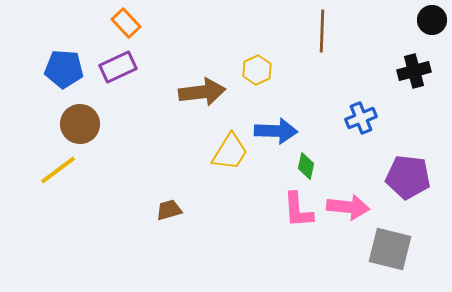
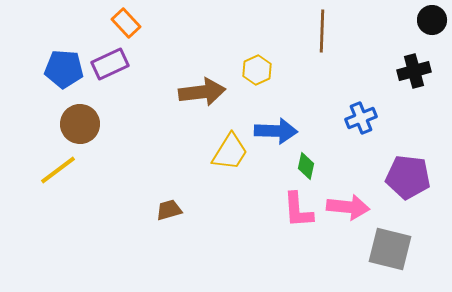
purple rectangle: moved 8 px left, 3 px up
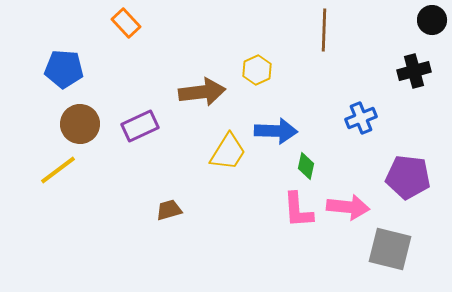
brown line: moved 2 px right, 1 px up
purple rectangle: moved 30 px right, 62 px down
yellow trapezoid: moved 2 px left
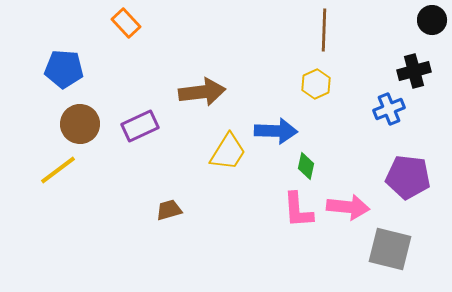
yellow hexagon: moved 59 px right, 14 px down
blue cross: moved 28 px right, 9 px up
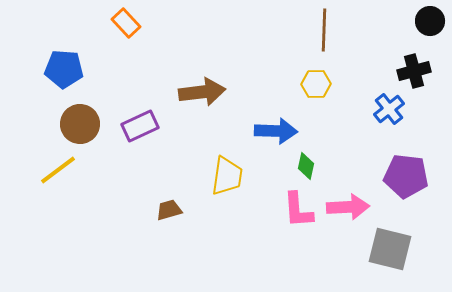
black circle: moved 2 px left, 1 px down
yellow hexagon: rotated 24 degrees clockwise
blue cross: rotated 16 degrees counterclockwise
yellow trapezoid: moved 1 px left, 24 px down; rotated 24 degrees counterclockwise
purple pentagon: moved 2 px left, 1 px up
pink arrow: rotated 9 degrees counterclockwise
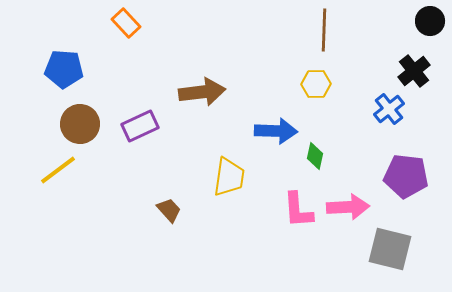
black cross: rotated 24 degrees counterclockwise
green diamond: moved 9 px right, 10 px up
yellow trapezoid: moved 2 px right, 1 px down
brown trapezoid: rotated 64 degrees clockwise
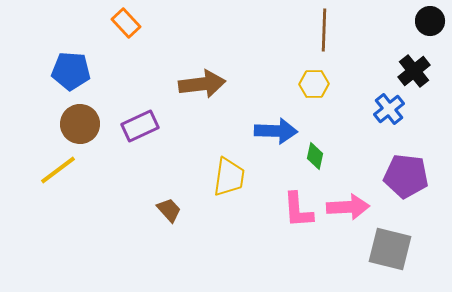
blue pentagon: moved 7 px right, 2 px down
yellow hexagon: moved 2 px left
brown arrow: moved 8 px up
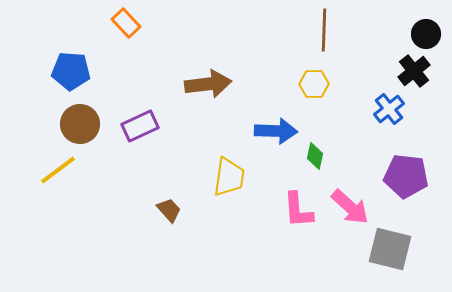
black circle: moved 4 px left, 13 px down
brown arrow: moved 6 px right
pink arrow: moved 2 px right; rotated 45 degrees clockwise
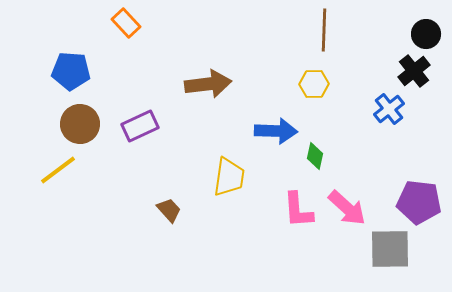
purple pentagon: moved 13 px right, 26 px down
pink arrow: moved 3 px left, 1 px down
gray square: rotated 15 degrees counterclockwise
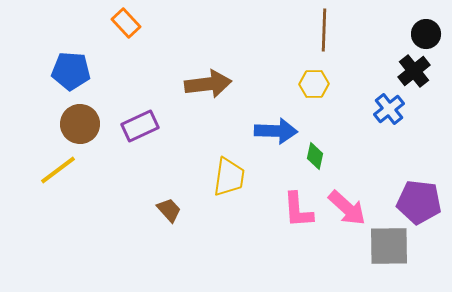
gray square: moved 1 px left, 3 px up
